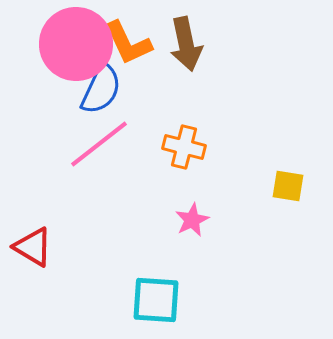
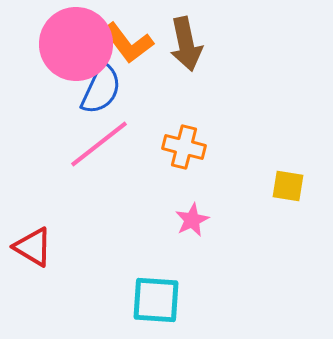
orange L-shape: rotated 12 degrees counterclockwise
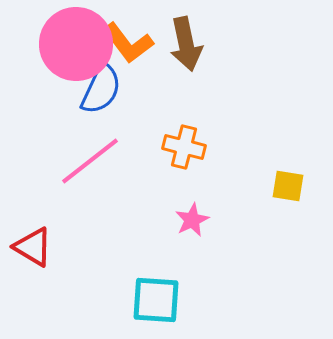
pink line: moved 9 px left, 17 px down
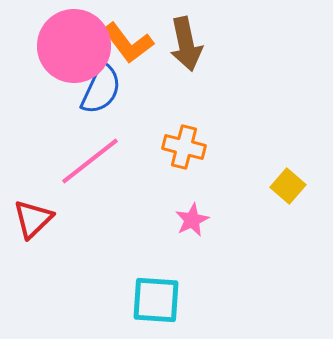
pink circle: moved 2 px left, 2 px down
yellow square: rotated 32 degrees clockwise
red triangle: moved 28 px up; rotated 45 degrees clockwise
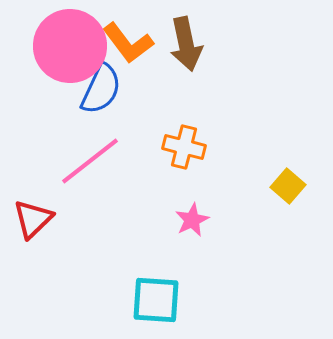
pink circle: moved 4 px left
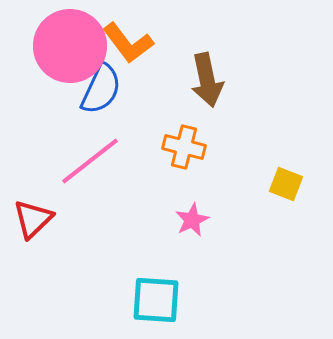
brown arrow: moved 21 px right, 36 px down
yellow square: moved 2 px left, 2 px up; rotated 20 degrees counterclockwise
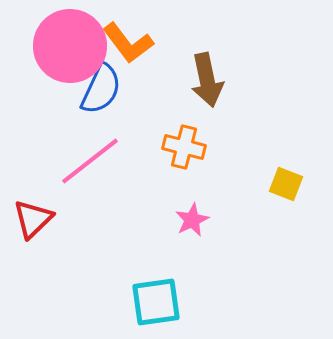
cyan square: moved 2 px down; rotated 12 degrees counterclockwise
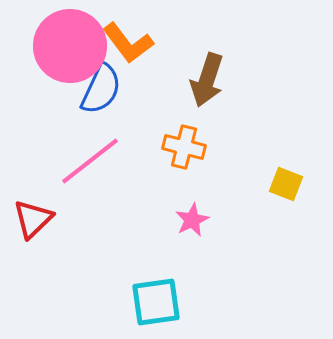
brown arrow: rotated 30 degrees clockwise
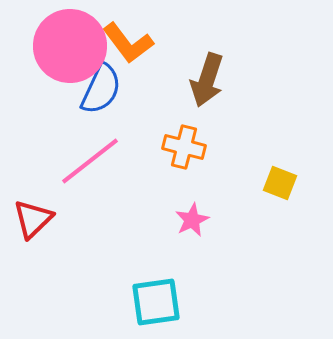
yellow square: moved 6 px left, 1 px up
